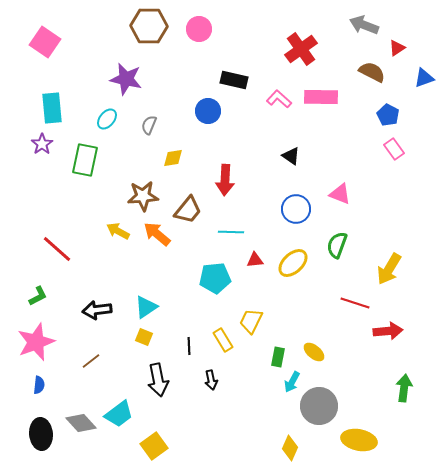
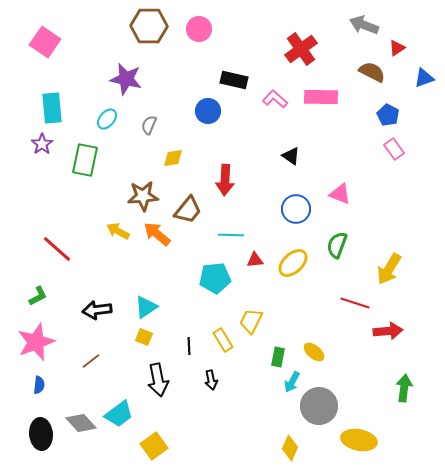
pink L-shape at (279, 99): moved 4 px left
cyan line at (231, 232): moved 3 px down
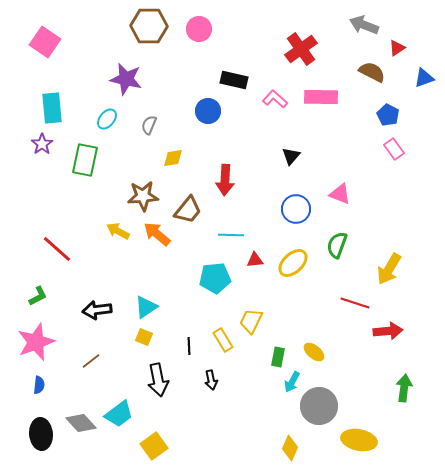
black triangle at (291, 156): rotated 36 degrees clockwise
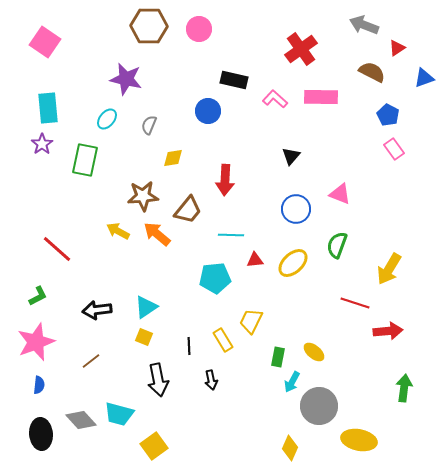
cyan rectangle at (52, 108): moved 4 px left
cyan trapezoid at (119, 414): rotated 52 degrees clockwise
gray diamond at (81, 423): moved 3 px up
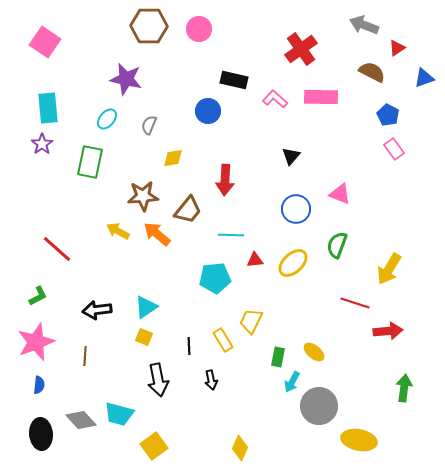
green rectangle at (85, 160): moved 5 px right, 2 px down
brown line at (91, 361): moved 6 px left, 5 px up; rotated 48 degrees counterclockwise
yellow diamond at (290, 448): moved 50 px left
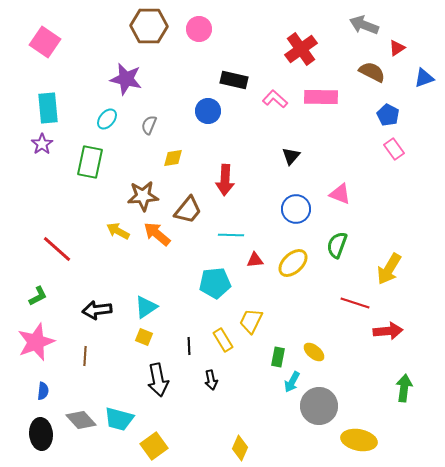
cyan pentagon at (215, 278): moved 5 px down
blue semicircle at (39, 385): moved 4 px right, 6 px down
cyan trapezoid at (119, 414): moved 5 px down
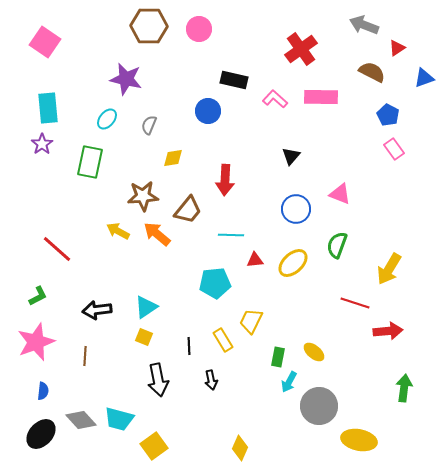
cyan arrow at (292, 382): moved 3 px left
black ellipse at (41, 434): rotated 48 degrees clockwise
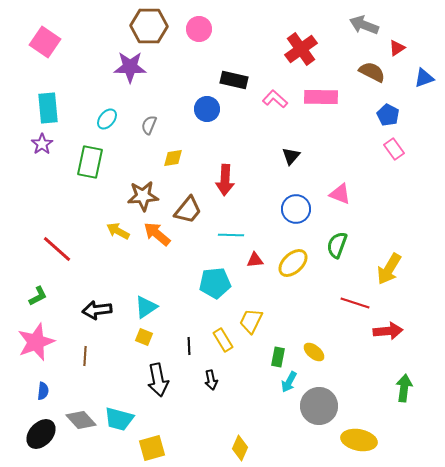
purple star at (126, 79): moved 4 px right, 12 px up; rotated 12 degrees counterclockwise
blue circle at (208, 111): moved 1 px left, 2 px up
yellow square at (154, 446): moved 2 px left, 2 px down; rotated 20 degrees clockwise
